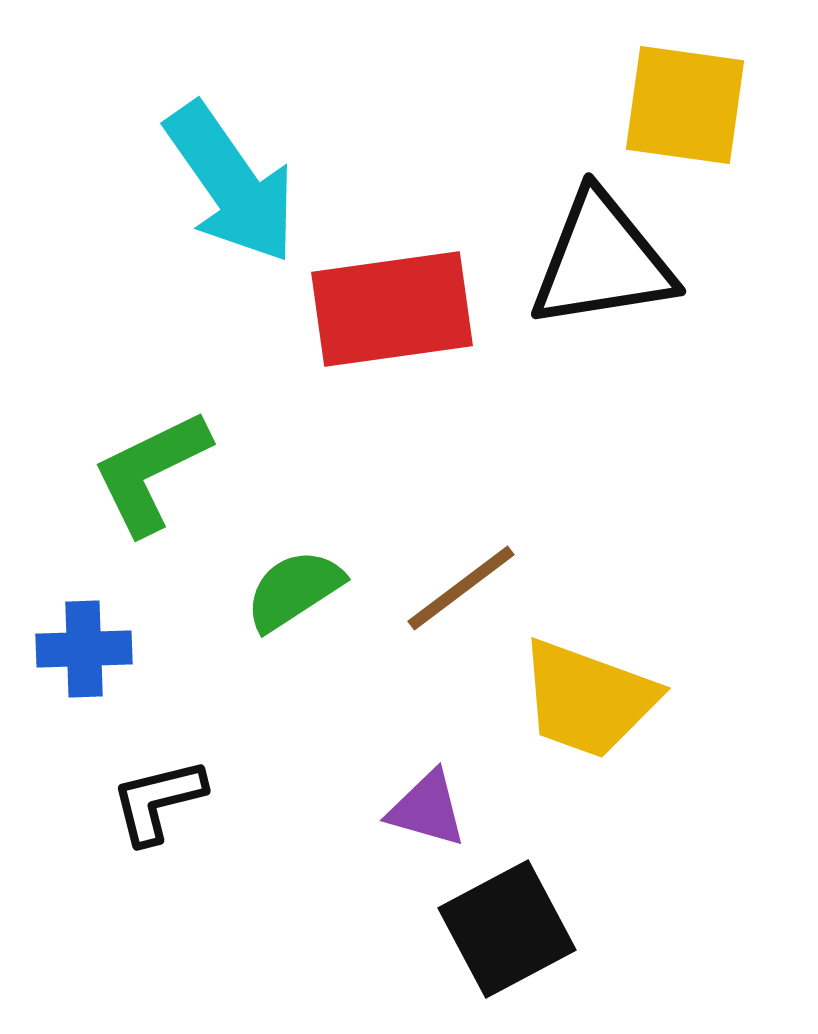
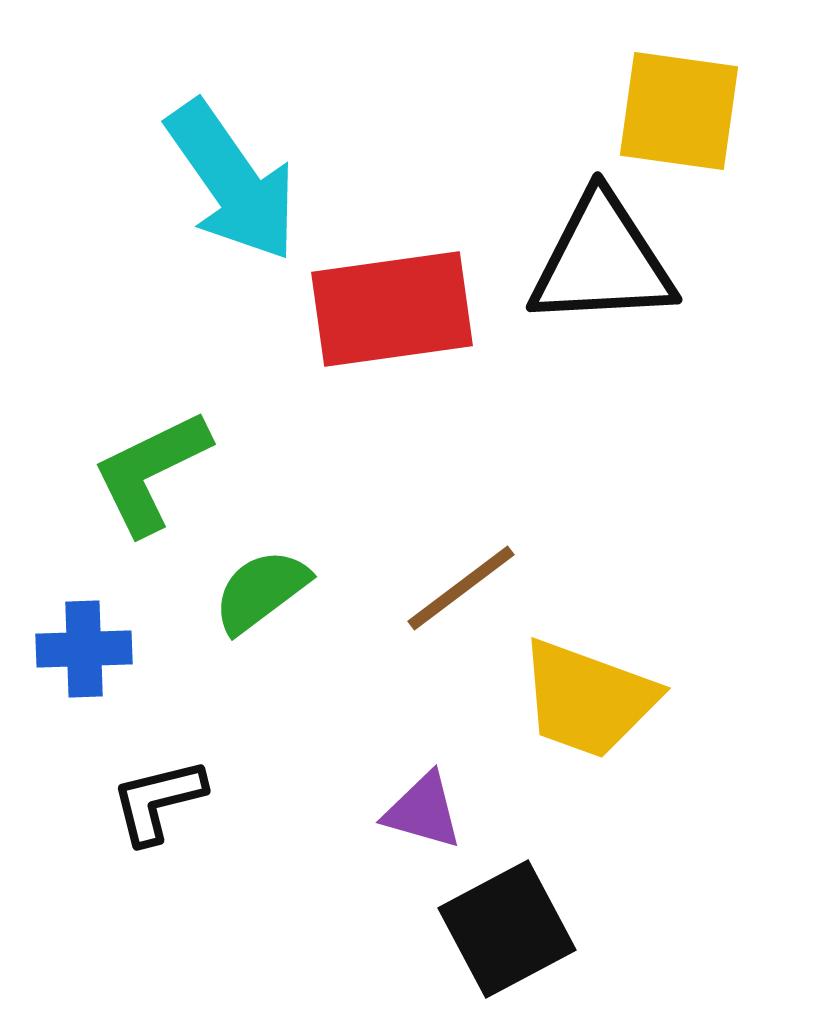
yellow square: moved 6 px left, 6 px down
cyan arrow: moved 1 px right, 2 px up
black triangle: rotated 6 degrees clockwise
green semicircle: moved 33 px left, 1 px down; rotated 4 degrees counterclockwise
purple triangle: moved 4 px left, 2 px down
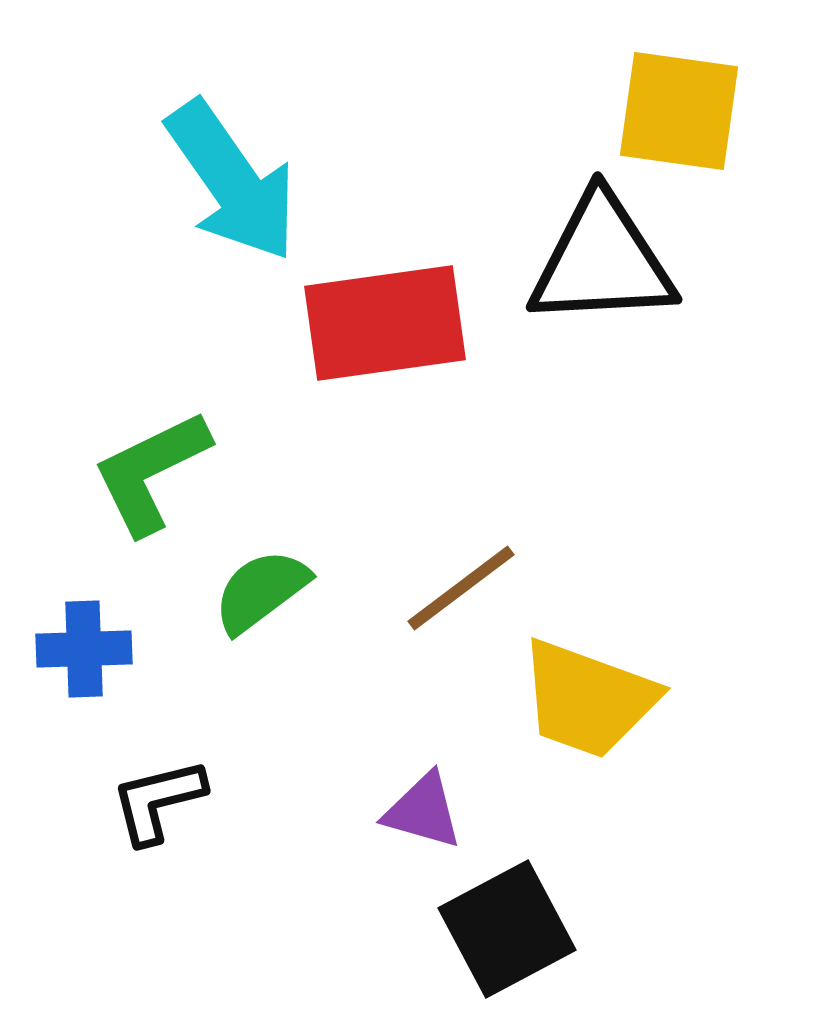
red rectangle: moved 7 px left, 14 px down
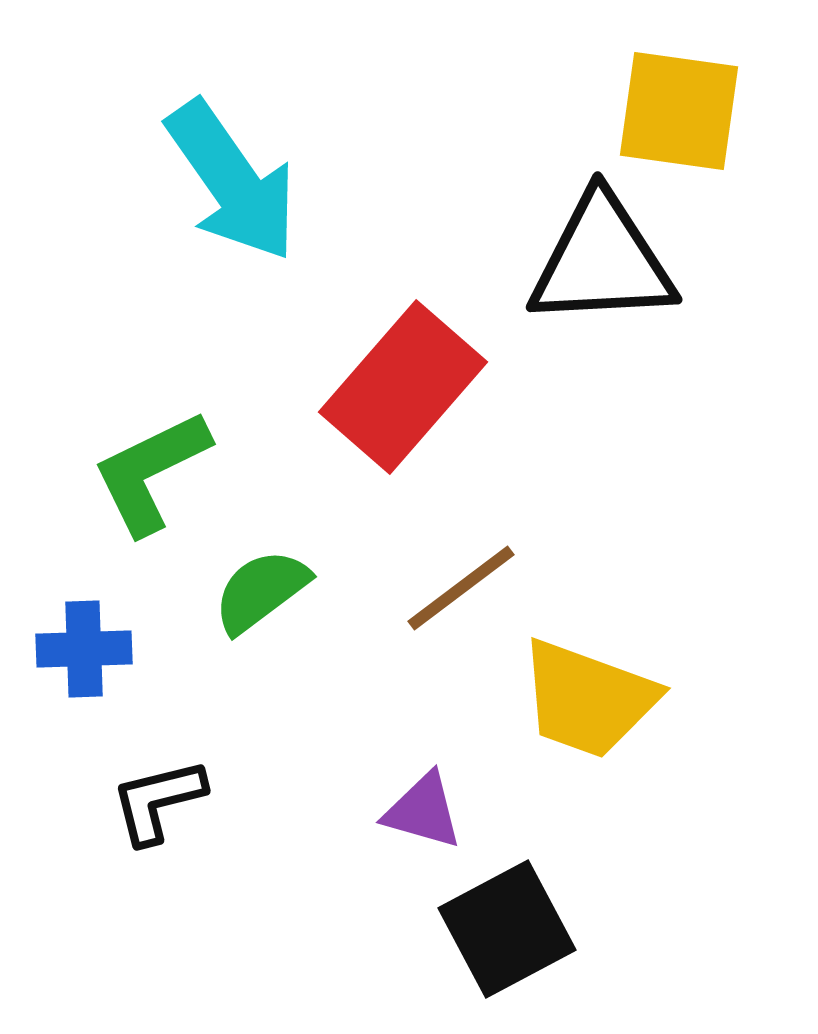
red rectangle: moved 18 px right, 64 px down; rotated 41 degrees counterclockwise
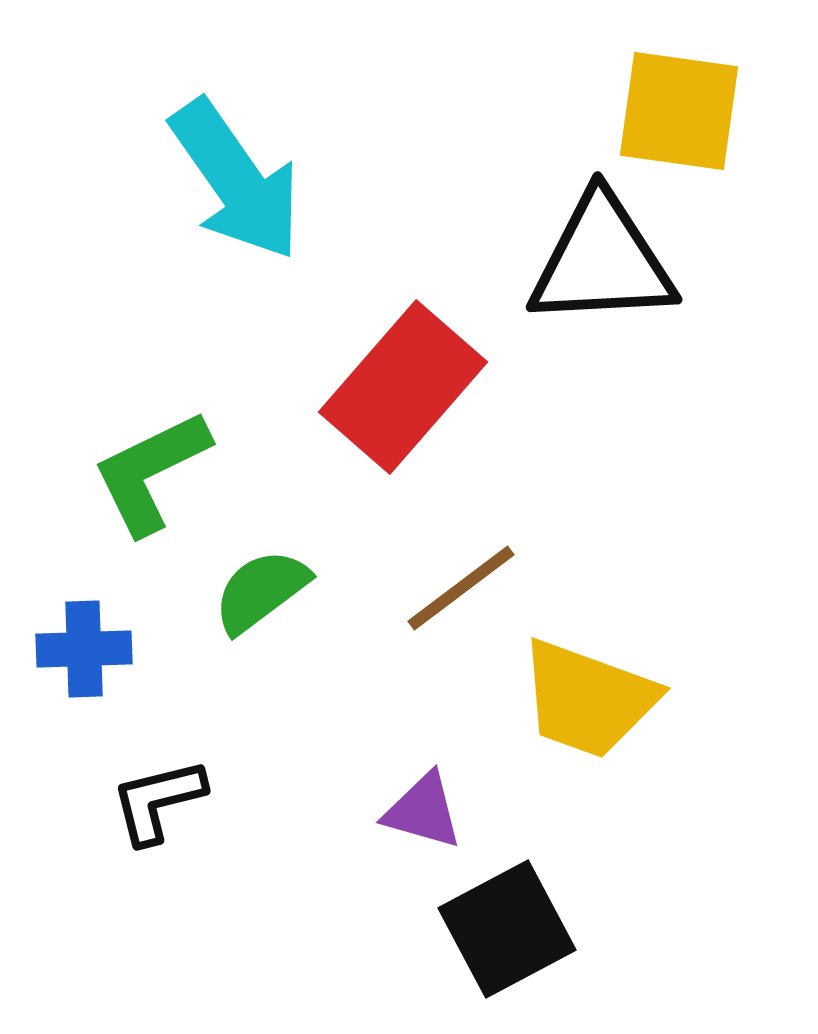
cyan arrow: moved 4 px right, 1 px up
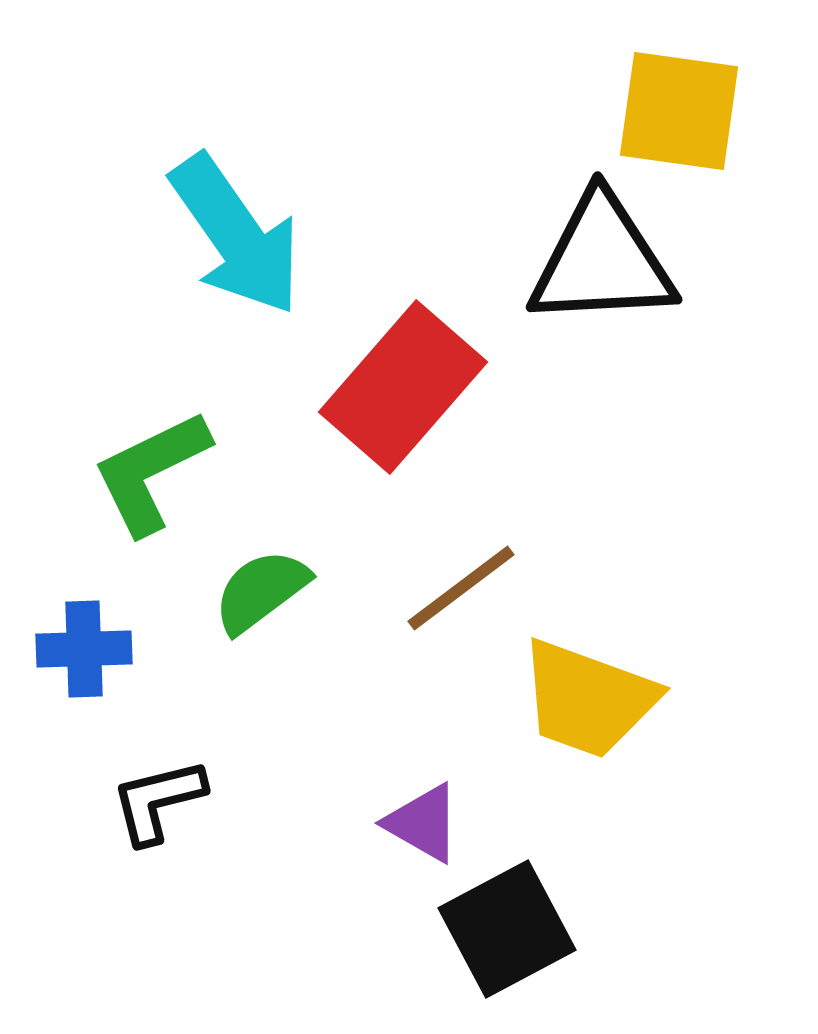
cyan arrow: moved 55 px down
purple triangle: moved 12 px down; rotated 14 degrees clockwise
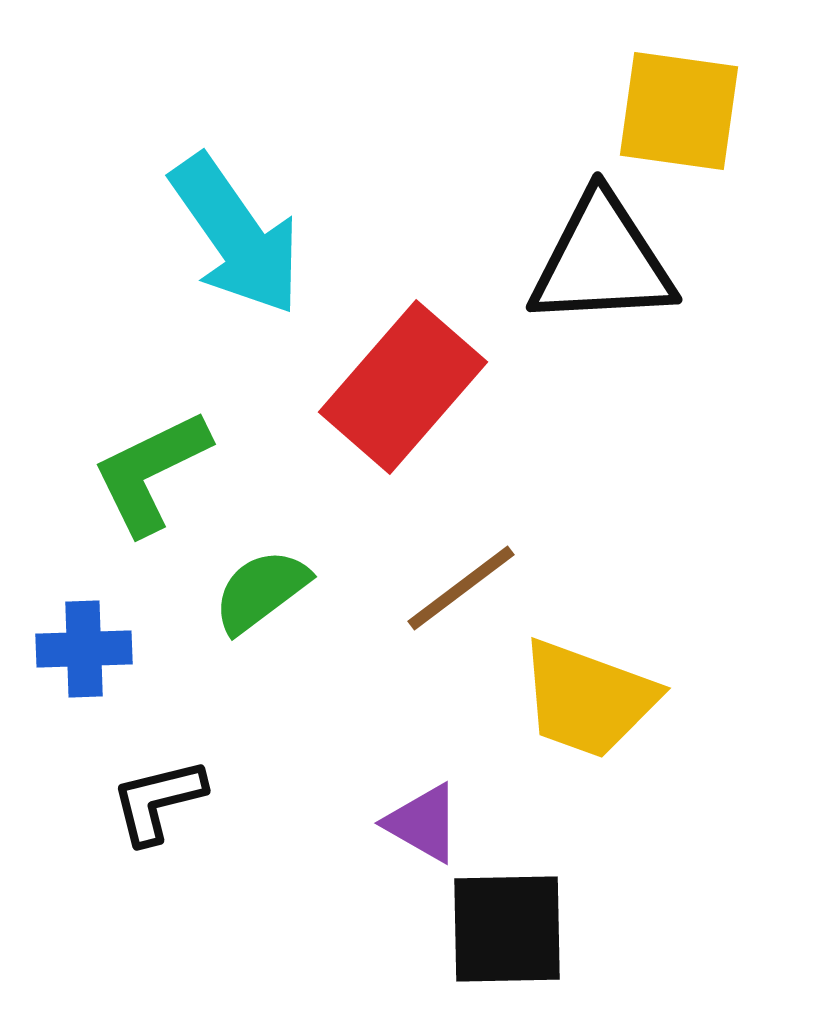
black square: rotated 27 degrees clockwise
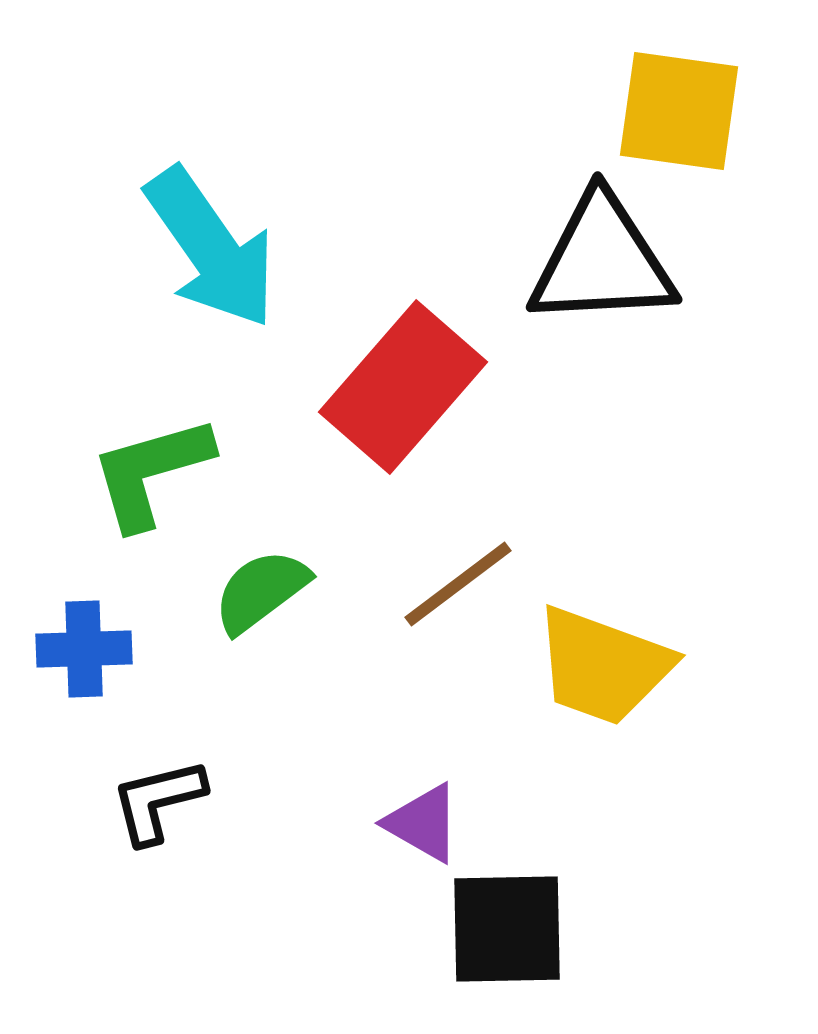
cyan arrow: moved 25 px left, 13 px down
green L-shape: rotated 10 degrees clockwise
brown line: moved 3 px left, 4 px up
yellow trapezoid: moved 15 px right, 33 px up
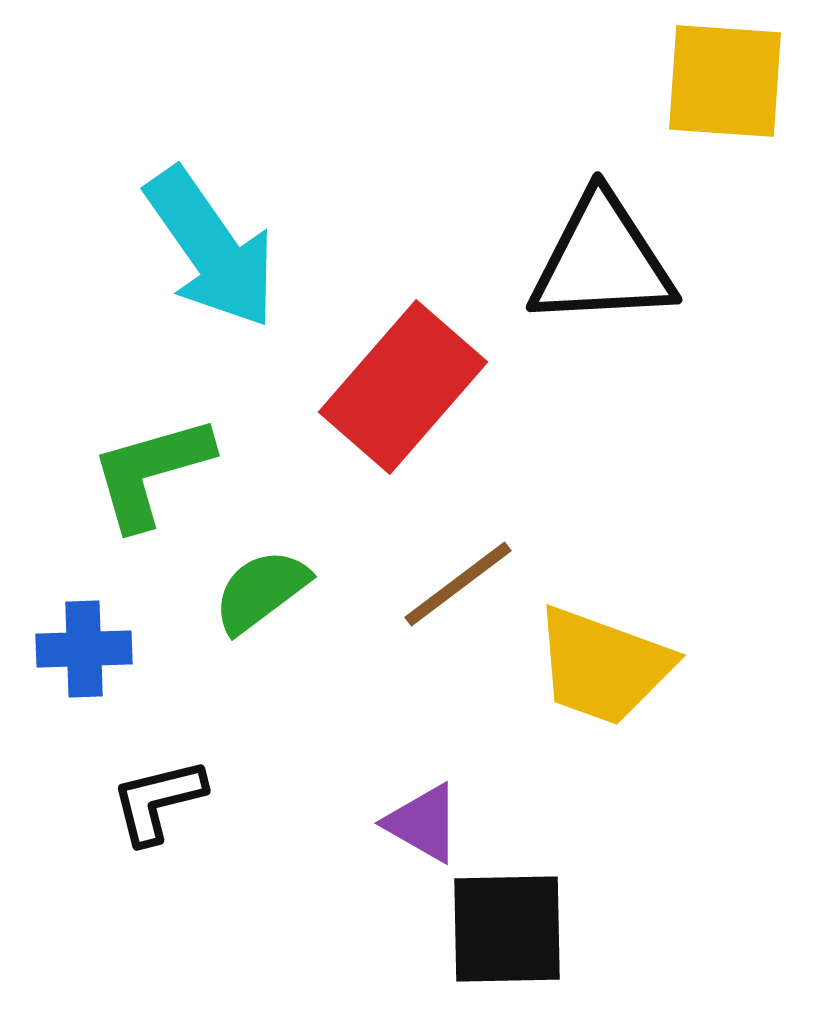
yellow square: moved 46 px right, 30 px up; rotated 4 degrees counterclockwise
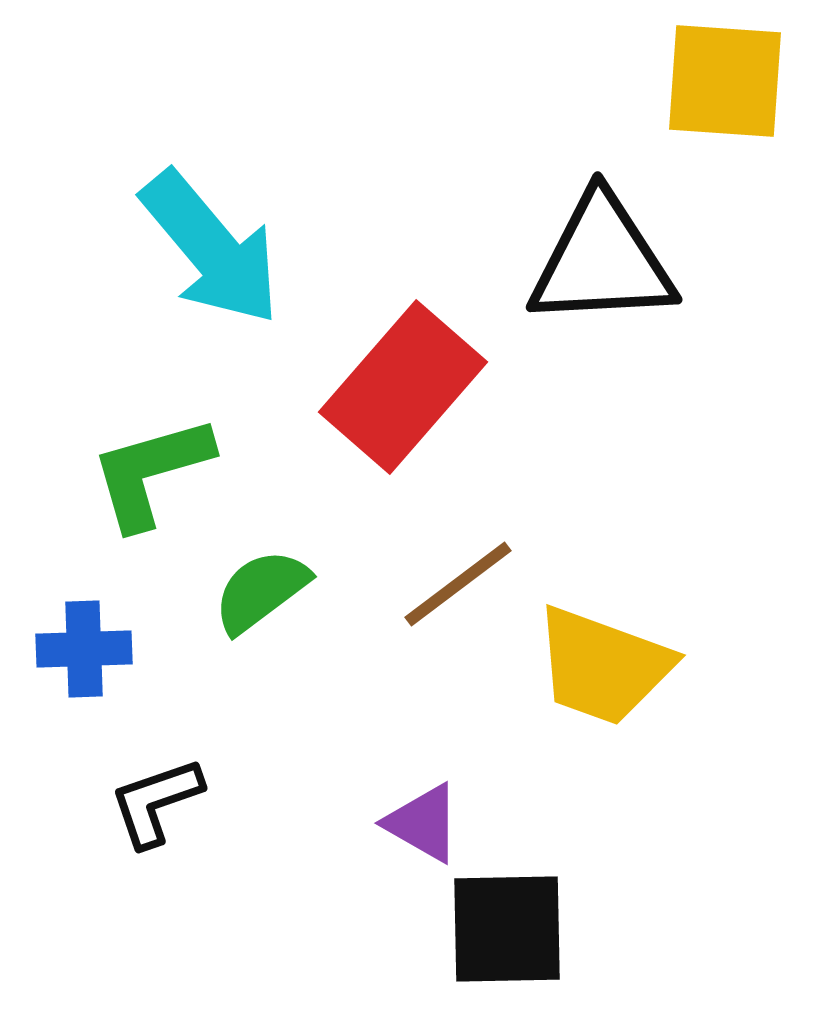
cyan arrow: rotated 5 degrees counterclockwise
black L-shape: moved 2 px left, 1 px down; rotated 5 degrees counterclockwise
